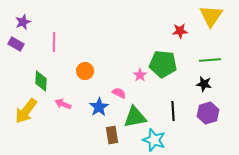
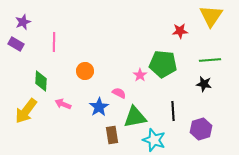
purple hexagon: moved 7 px left, 16 px down
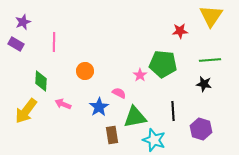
purple hexagon: rotated 25 degrees counterclockwise
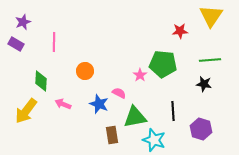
blue star: moved 3 px up; rotated 18 degrees counterclockwise
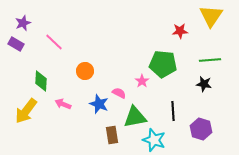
purple star: moved 1 px down
pink line: rotated 48 degrees counterclockwise
pink star: moved 2 px right, 6 px down
